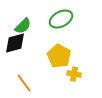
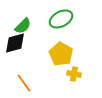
yellow pentagon: moved 2 px right, 2 px up
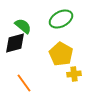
green semicircle: rotated 96 degrees counterclockwise
yellow cross: rotated 16 degrees counterclockwise
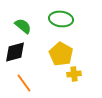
green ellipse: rotated 35 degrees clockwise
black diamond: moved 9 px down
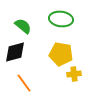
yellow pentagon: rotated 20 degrees counterclockwise
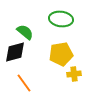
green semicircle: moved 2 px right, 6 px down
yellow pentagon: rotated 20 degrees counterclockwise
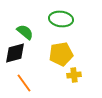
black diamond: moved 1 px down
yellow cross: moved 1 px down
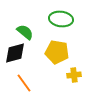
yellow pentagon: moved 4 px left, 2 px up; rotated 20 degrees clockwise
